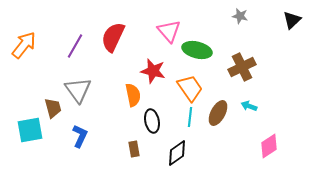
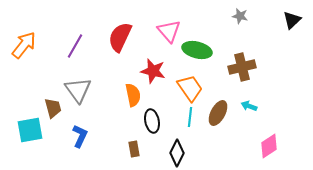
red semicircle: moved 7 px right
brown cross: rotated 12 degrees clockwise
black diamond: rotated 28 degrees counterclockwise
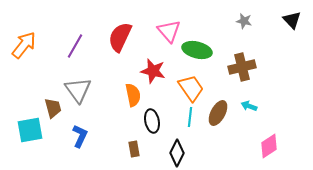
gray star: moved 4 px right, 5 px down
black triangle: rotated 30 degrees counterclockwise
orange trapezoid: moved 1 px right
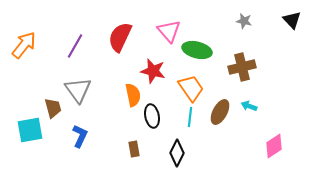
brown ellipse: moved 2 px right, 1 px up
black ellipse: moved 5 px up
pink diamond: moved 5 px right
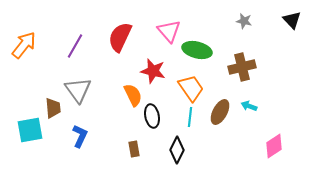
orange semicircle: rotated 15 degrees counterclockwise
brown trapezoid: rotated 10 degrees clockwise
black diamond: moved 3 px up
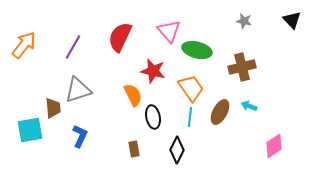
purple line: moved 2 px left, 1 px down
gray triangle: rotated 48 degrees clockwise
black ellipse: moved 1 px right, 1 px down
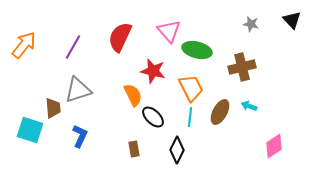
gray star: moved 7 px right, 3 px down
orange trapezoid: rotated 8 degrees clockwise
black ellipse: rotated 35 degrees counterclockwise
cyan square: rotated 28 degrees clockwise
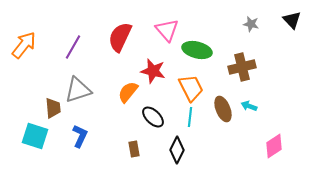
pink triangle: moved 2 px left, 1 px up
orange semicircle: moved 5 px left, 3 px up; rotated 115 degrees counterclockwise
brown ellipse: moved 3 px right, 3 px up; rotated 50 degrees counterclockwise
cyan square: moved 5 px right, 6 px down
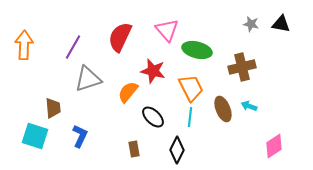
black triangle: moved 11 px left, 4 px down; rotated 36 degrees counterclockwise
orange arrow: rotated 36 degrees counterclockwise
gray triangle: moved 10 px right, 11 px up
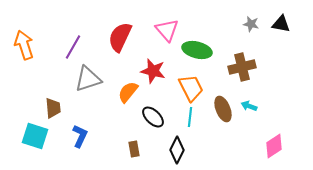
orange arrow: rotated 20 degrees counterclockwise
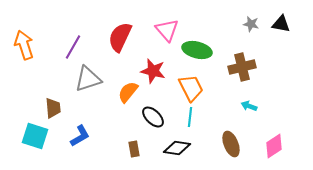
brown ellipse: moved 8 px right, 35 px down
blue L-shape: rotated 35 degrees clockwise
black diamond: moved 2 px up; rotated 72 degrees clockwise
